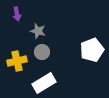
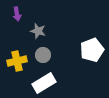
gray circle: moved 1 px right, 3 px down
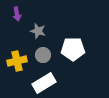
white pentagon: moved 19 px left, 1 px up; rotated 20 degrees clockwise
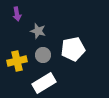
white pentagon: rotated 10 degrees counterclockwise
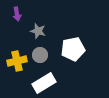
gray circle: moved 3 px left
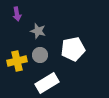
white rectangle: moved 3 px right
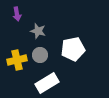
yellow cross: moved 1 px up
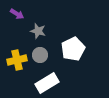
purple arrow: rotated 48 degrees counterclockwise
white pentagon: rotated 15 degrees counterclockwise
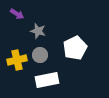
white pentagon: moved 2 px right, 1 px up
white rectangle: moved 3 px up; rotated 20 degrees clockwise
